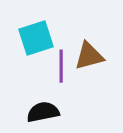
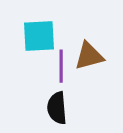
cyan square: moved 3 px right, 2 px up; rotated 15 degrees clockwise
black semicircle: moved 14 px right, 4 px up; rotated 84 degrees counterclockwise
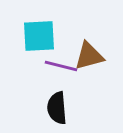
purple line: rotated 76 degrees counterclockwise
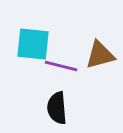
cyan square: moved 6 px left, 8 px down; rotated 9 degrees clockwise
brown triangle: moved 11 px right, 1 px up
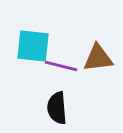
cyan square: moved 2 px down
brown triangle: moved 2 px left, 3 px down; rotated 8 degrees clockwise
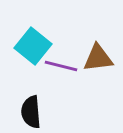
cyan square: rotated 33 degrees clockwise
black semicircle: moved 26 px left, 4 px down
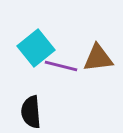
cyan square: moved 3 px right, 2 px down; rotated 12 degrees clockwise
